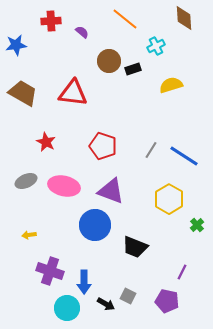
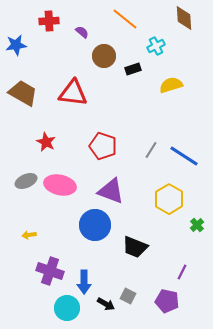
red cross: moved 2 px left
brown circle: moved 5 px left, 5 px up
pink ellipse: moved 4 px left, 1 px up
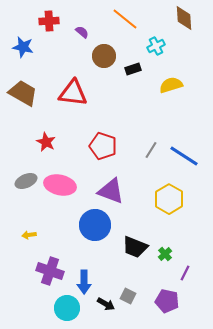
blue star: moved 7 px right, 2 px down; rotated 20 degrees clockwise
green cross: moved 32 px left, 29 px down
purple line: moved 3 px right, 1 px down
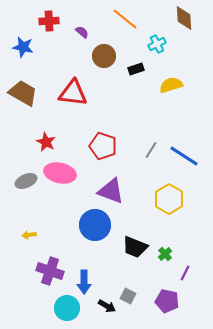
cyan cross: moved 1 px right, 2 px up
black rectangle: moved 3 px right
pink ellipse: moved 12 px up
black arrow: moved 1 px right, 2 px down
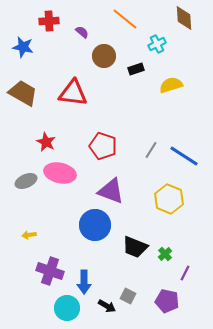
yellow hexagon: rotated 8 degrees counterclockwise
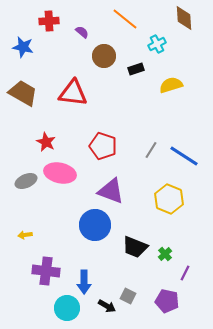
yellow arrow: moved 4 px left
purple cross: moved 4 px left; rotated 12 degrees counterclockwise
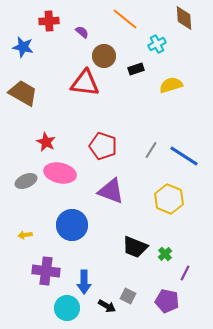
red triangle: moved 12 px right, 10 px up
blue circle: moved 23 px left
